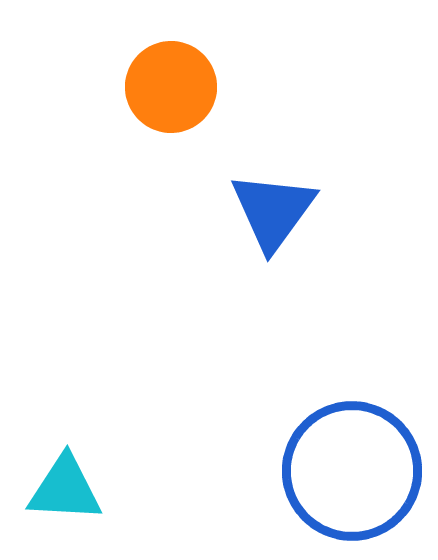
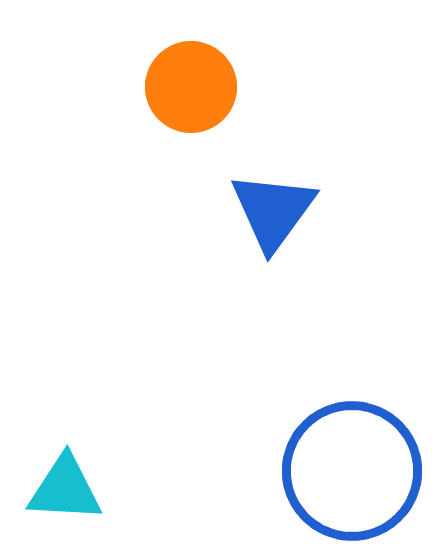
orange circle: moved 20 px right
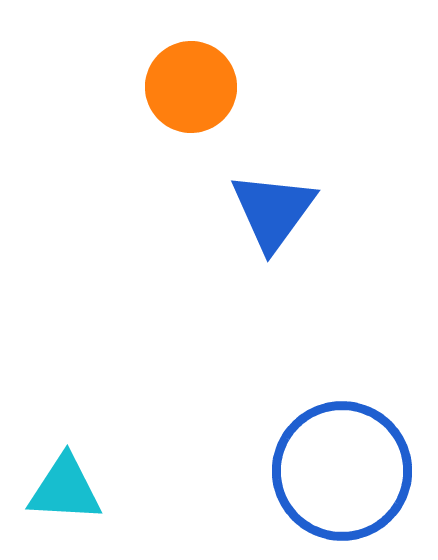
blue circle: moved 10 px left
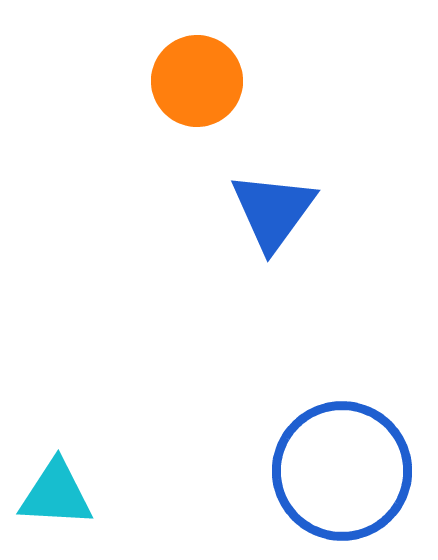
orange circle: moved 6 px right, 6 px up
cyan triangle: moved 9 px left, 5 px down
